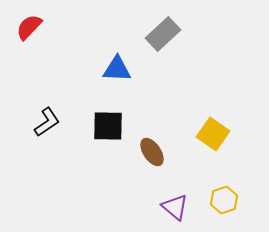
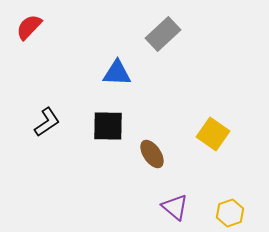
blue triangle: moved 4 px down
brown ellipse: moved 2 px down
yellow hexagon: moved 6 px right, 13 px down
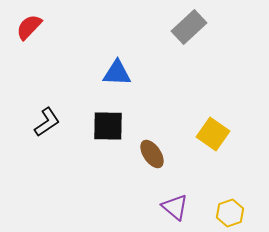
gray rectangle: moved 26 px right, 7 px up
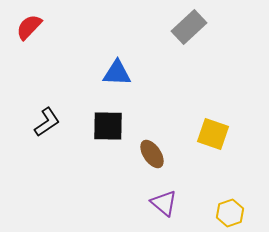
yellow square: rotated 16 degrees counterclockwise
purple triangle: moved 11 px left, 4 px up
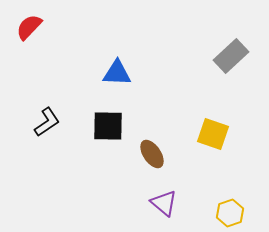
gray rectangle: moved 42 px right, 29 px down
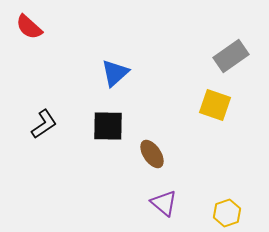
red semicircle: rotated 92 degrees counterclockwise
gray rectangle: rotated 8 degrees clockwise
blue triangle: moved 2 px left; rotated 44 degrees counterclockwise
black L-shape: moved 3 px left, 2 px down
yellow square: moved 2 px right, 29 px up
yellow hexagon: moved 3 px left
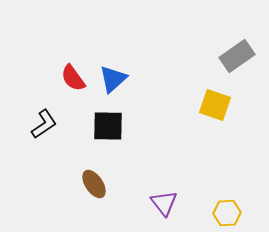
red semicircle: moved 44 px right, 51 px down; rotated 12 degrees clockwise
gray rectangle: moved 6 px right
blue triangle: moved 2 px left, 6 px down
brown ellipse: moved 58 px left, 30 px down
purple triangle: rotated 12 degrees clockwise
yellow hexagon: rotated 16 degrees clockwise
